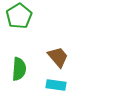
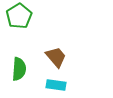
brown trapezoid: moved 2 px left
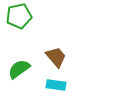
green pentagon: rotated 20 degrees clockwise
green semicircle: rotated 130 degrees counterclockwise
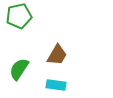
brown trapezoid: moved 1 px right, 2 px up; rotated 70 degrees clockwise
green semicircle: rotated 20 degrees counterclockwise
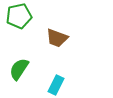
brown trapezoid: moved 17 px up; rotated 80 degrees clockwise
cyan rectangle: rotated 72 degrees counterclockwise
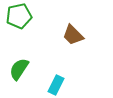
brown trapezoid: moved 16 px right, 3 px up; rotated 25 degrees clockwise
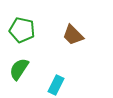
green pentagon: moved 3 px right, 14 px down; rotated 25 degrees clockwise
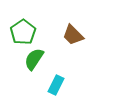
green pentagon: moved 1 px right, 2 px down; rotated 25 degrees clockwise
green semicircle: moved 15 px right, 10 px up
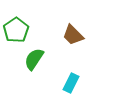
green pentagon: moved 7 px left, 2 px up
cyan rectangle: moved 15 px right, 2 px up
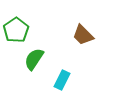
brown trapezoid: moved 10 px right
cyan rectangle: moved 9 px left, 3 px up
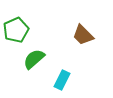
green pentagon: rotated 10 degrees clockwise
green semicircle: rotated 15 degrees clockwise
